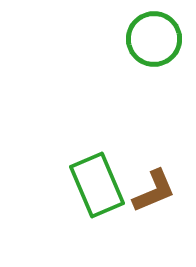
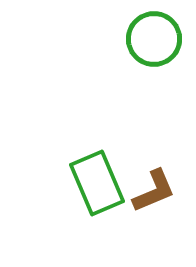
green rectangle: moved 2 px up
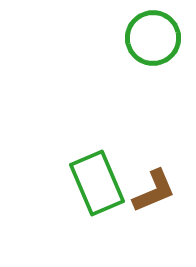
green circle: moved 1 px left, 1 px up
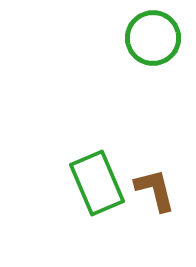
brown L-shape: moved 1 px right, 1 px up; rotated 81 degrees counterclockwise
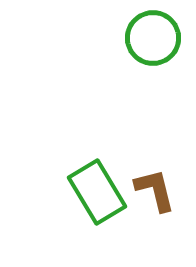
green rectangle: moved 9 px down; rotated 8 degrees counterclockwise
